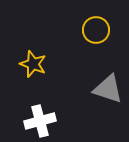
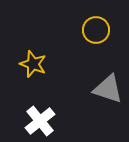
white cross: rotated 24 degrees counterclockwise
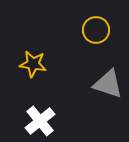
yellow star: rotated 12 degrees counterclockwise
gray triangle: moved 5 px up
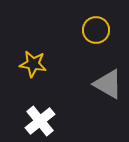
gray triangle: rotated 12 degrees clockwise
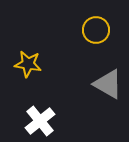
yellow star: moved 5 px left
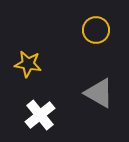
gray triangle: moved 9 px left, 9 px down
white cross: moved 6 px up
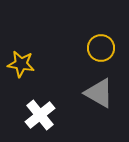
yellow circle: moved 5 px right, 18 px down
yellow star: moved 7 px left
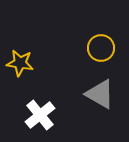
yellow star: moved 1 px left, 1 px up
gray triangle: moved 1 px right, 1 px down
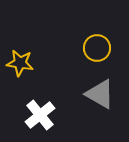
yellow circle: moved 4 px left
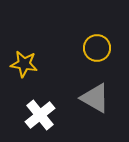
yellow star: moved 4 px right, 1 px down
gray triangle: moved 5 px left, 4 px down
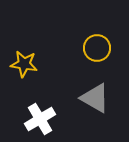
white cross: moved 4 px down; rotated 8 degrees clockwise
